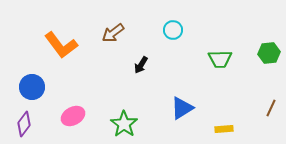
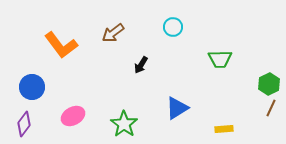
cyan circle: moved 3 px up
green hexagon: moved 31 px down; rotated 20 degrees counterclockwise
blue triangle: moved 5 px left
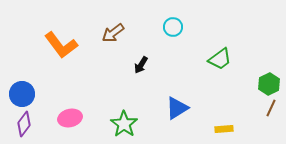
green trapezoid: rotated 35 degrees counterclockwise
blue circle: moved 10 px left, 7 px down
pink ellipse: moved 3 px left, 2 px down; rotated 15 degrees clockwise
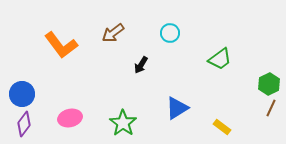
cyan circle: moved 3 px left, 6 px down
green star: moved 1 px left, 1 px up
yellow rectangle: moved 2 px left, 2 px up; rotated 42 degrees clockwise
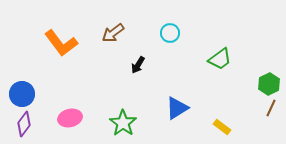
orange L-shape: moved 2 px up
black arrow: moved 3 px left
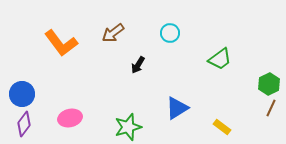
green star: moved 5 px right, 4 px down; rotated 20 degrees clockwise
